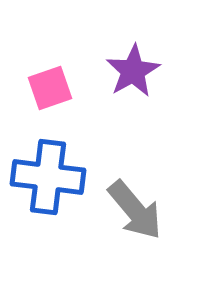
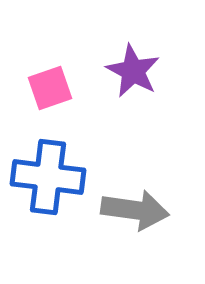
purple star: rotated 14 degrees counterclockwise
gray arrow: rotated 42 degrees counterclockwise
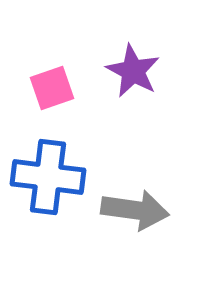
pink square: moved 2 px right
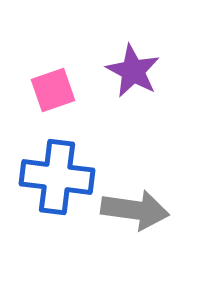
pink square: moved 1 px right, 2 px down
blue cross: moved 9 px right
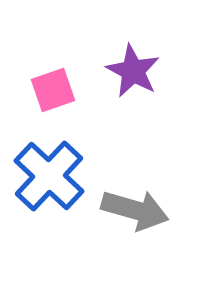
blue cross: moved 8 px left, 1 px up; rotated 36 degrees clockwise
gray arrow: rotated 8 degrees clockwise
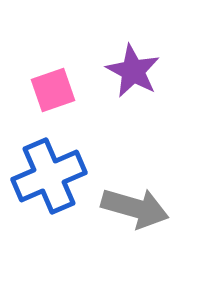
blue cross: rotated 24 degrees clockwise
gray arrow: moved 2 px up
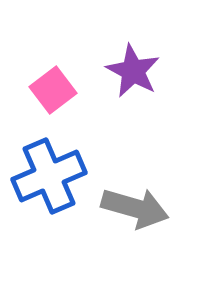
pink square: rotated 18 degrees counterclockwise
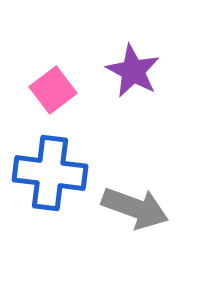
blue cross: moved 1 px right, 3 px up; rotated 30 degrees clockwise
gray arrow: rotated 4 degrees clockwise
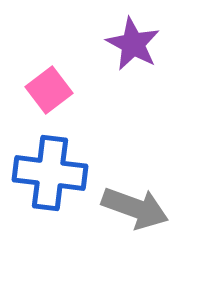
purple star: moved 27 px up
pink square: moved 4 px left
